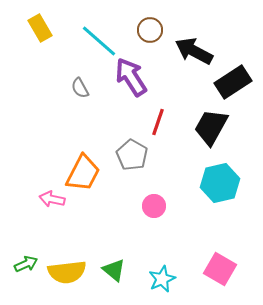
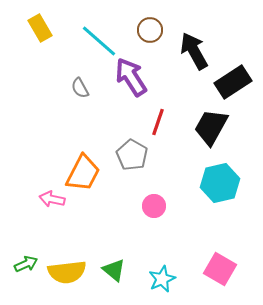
black arrow: rotated 33 degrees clockwise
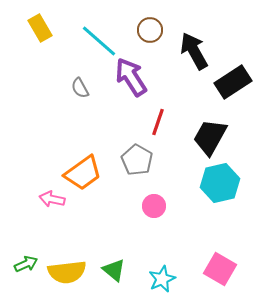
black trapezoid: moved 1 px left, 10 px down
gray pentagon: moved 5 px right, 5 px down
orange trapezoid: rotated 27 degrees clockwise
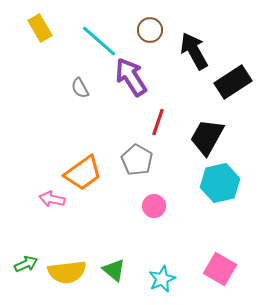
black trapezoid: moved 3 px left
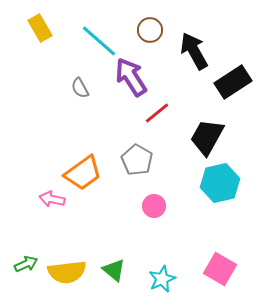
red line: moved 1 px left, 9 px up; rotated 32 degrees clockwise
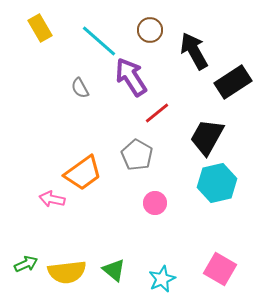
gray pentagon: moved 5 px up
cyan hexagon: moved 3 px left
pink circle: moved 1 px right, 3 px up
